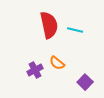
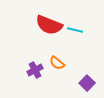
red semicircle: rotated 124 degrees clockwise
purple square: moved 2 px right, 1 px down
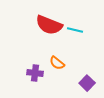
purple cross: moved 3 px down; rotated 35 degrees clockwise
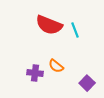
cyan line: rotated 56 degrees clockwise
orange semicircle: moved 1 px left, 3 px down
